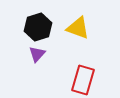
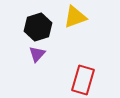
yellow triangle: moved 3 px left, 11 px up; rotated 40 degrees counterclockwise
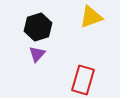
yellow triangle: moved 16 px right
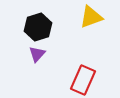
red rectangle: rotated 8 degrees clockwise
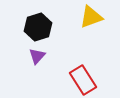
purple triangle: moved 2 px down
red rectangle: rotated 56 degrees counterclockwise
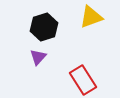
black hexagon: moved 6 px right
purple triangle: moved 1 px right, 1 px down
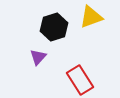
black hexagon: moved 10 px right
red rectangle: moved 3 px left
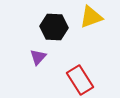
black hexagon: rotated 20 degrees clockwise
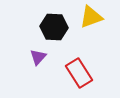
red rectangle: moved 1 px left, 7 px up
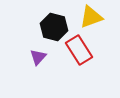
black hexagon: rotated 12 degrees clockwise
red rectangle: moved 23 px up
